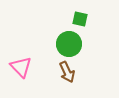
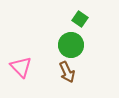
green square: rotated 21 degrees clockwise
green circle: moved 2 px right, 1 px down
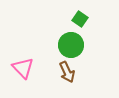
pink triangle: moved 2 px right, 1 px down
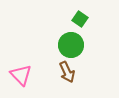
pink triangle: moved 2 px left, 7 px down
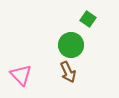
green square: moved 8 px right
brown arrow: moved 1 px right
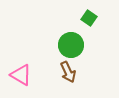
green square: moved 1 px right, 1 px up
pink triangle: rotated 15 degrees counterclockwise
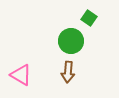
green circle: moved 4 px up
brown arrow: rotated 30 degrees clockwise
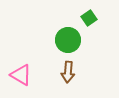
green square: rotated 21 degrees clockwise
green circle: moved 3 px left, 1 px up
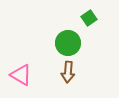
green circle: moved 3 px down
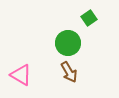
brown arrow: moved 1 px right; rotated 35 degrees counterclockwise
